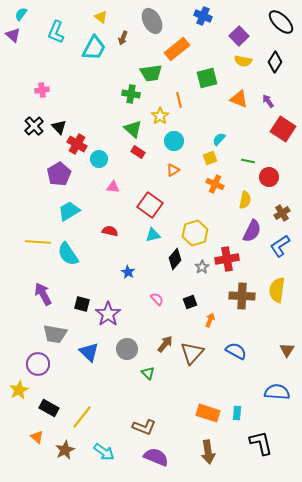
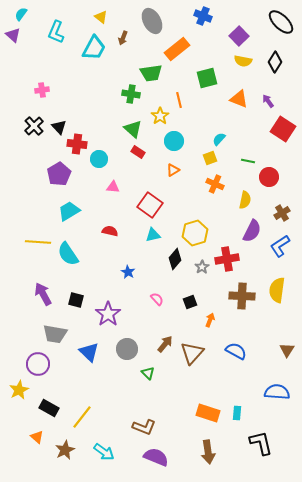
red cross at (77, 144): rotated 24 degrees counterclockwise
black square at (82, 304): moved 6 px left, 4 px up
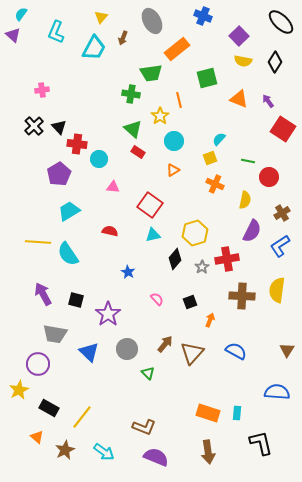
yellow triangle at (101, 17): rotated 32 degrees clockwise
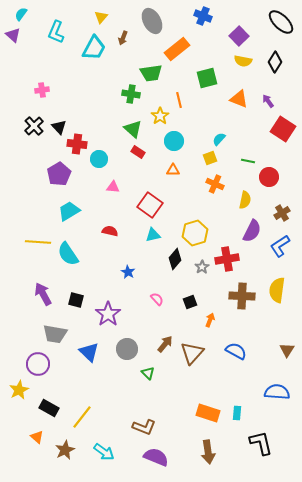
orange triangle at (173, 170): rotated 32 degrees clockwise
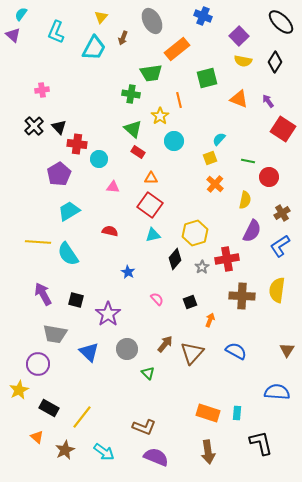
orange triangle at (173, 170): moved 22 px left, 8 px down
orange cross at (215, 184): rotated 18 degrees clockwise
